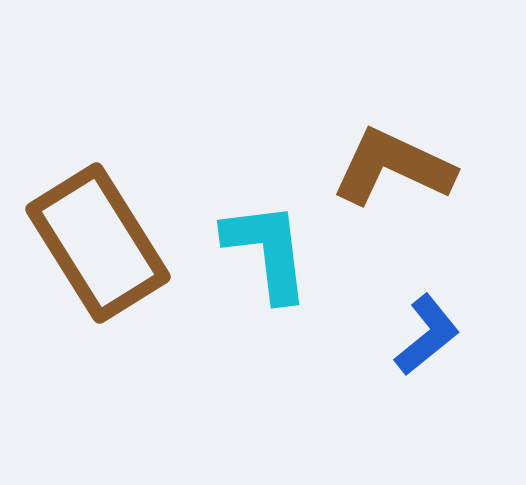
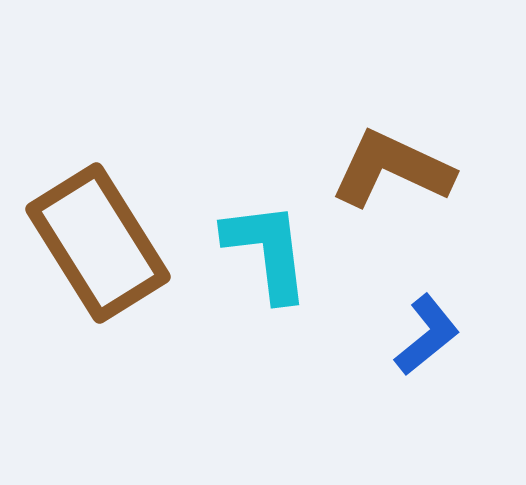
brown L-shape: moved 1 px left, 2 px down
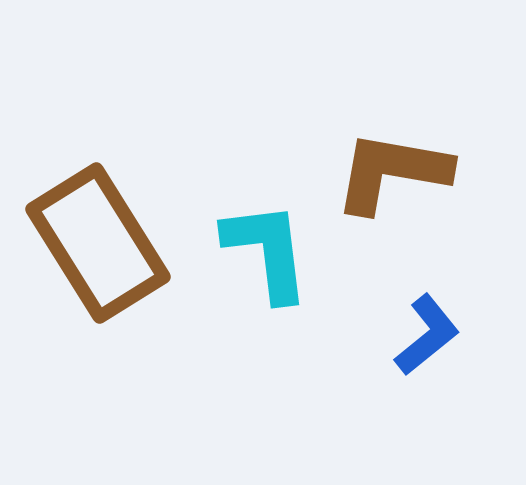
brown L-shape: moved 3 px down; rotated 15 degrees counterclockwise
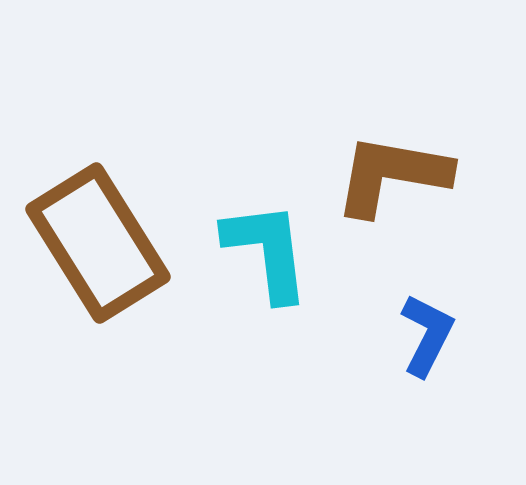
brown L-shape: moved 3 px down
blue L-shape: rotated 24 degrees counterclockwise
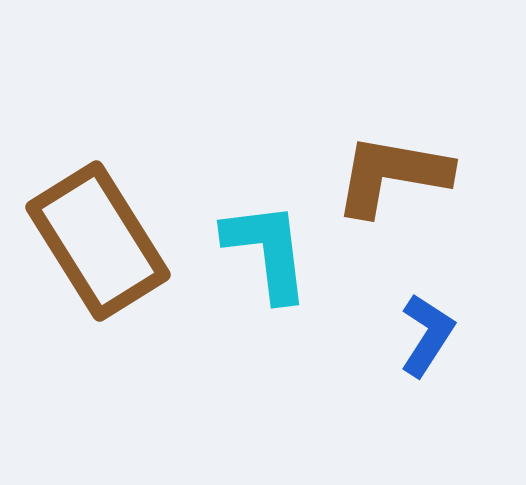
brown rectangle: moved 2 px up
blue L-shape: rotated 6 degrees clockwise
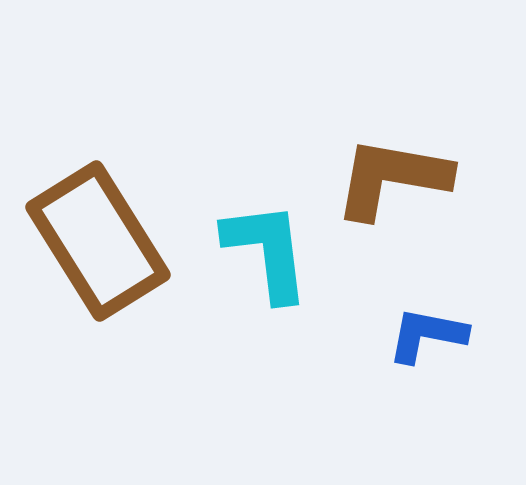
brown L-shape: moved 3 px down
blue L-shape: rotated 112 degrees counterclockwise
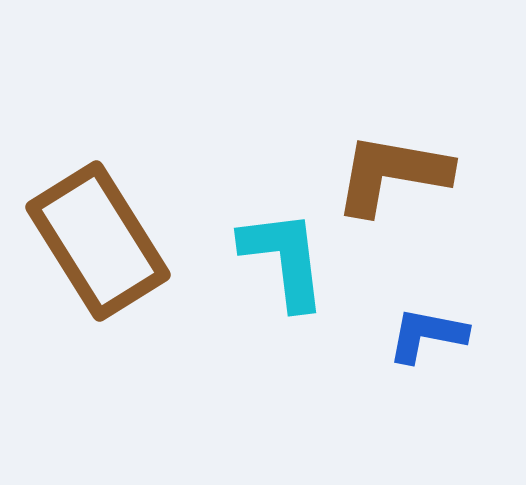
brown L-shape: moved 4 px up
cyan L-shape: moved 17 px right, 8 px down
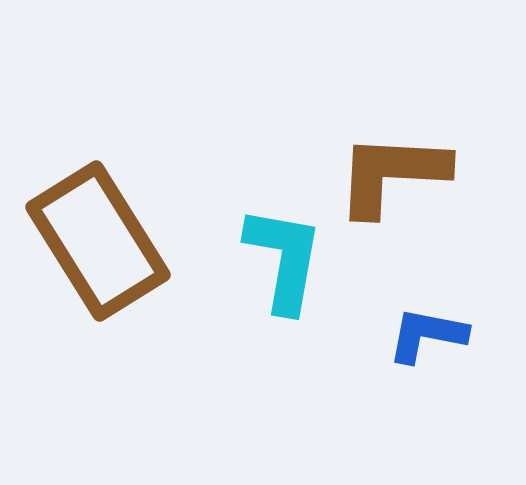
brown L-shape: rotated 7 degrees counterclockwise
cyan L-shape: rotated 17 degrees clockwise
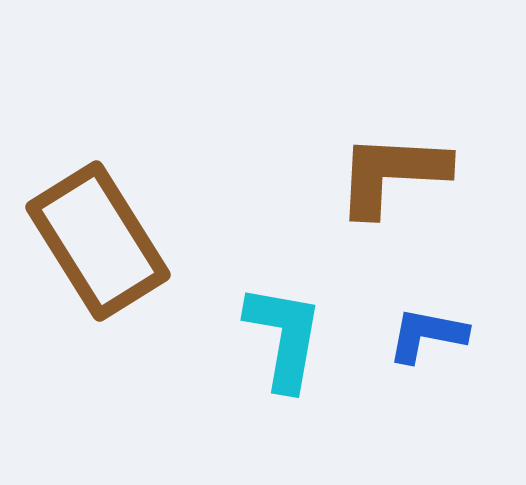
cyan L-shape: moved 78 px down
